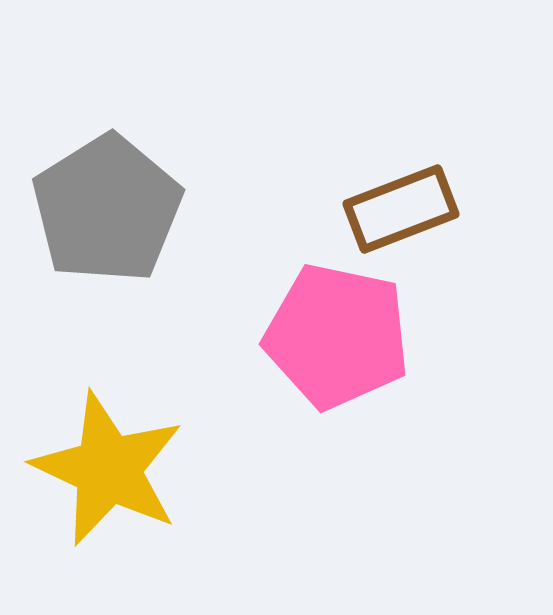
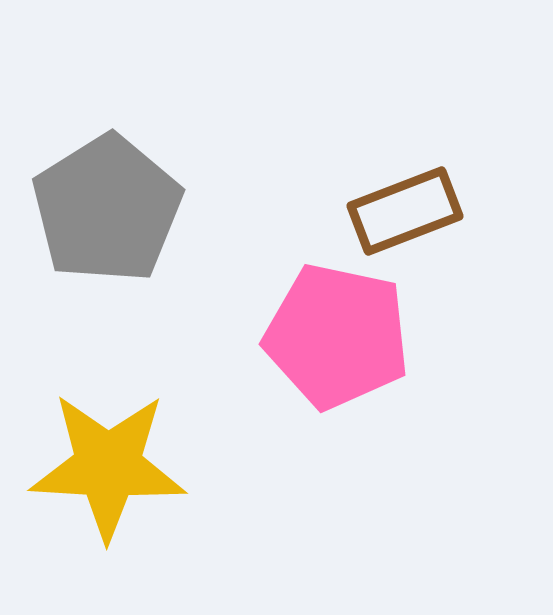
brown rectangle: moved 4 px right, 2 px down
yellow star: moved 3 px up; rotated 22 degrees counterclockwise
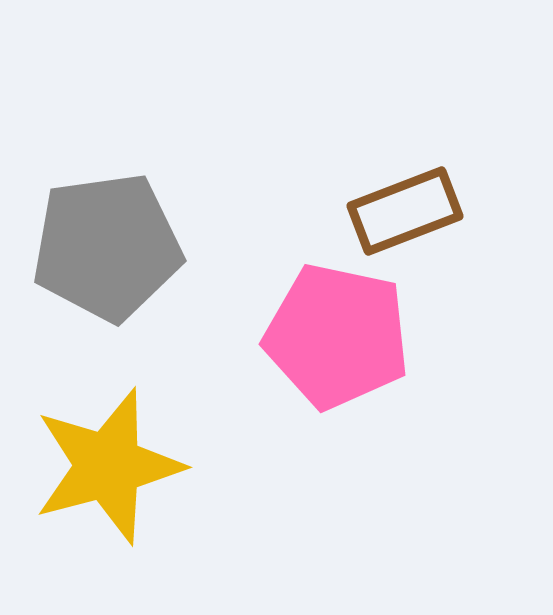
gray pentagon: moved 38 px down; rotated 24 degrees clockwise
yellow star: rotated 18 degrees counterclockwise
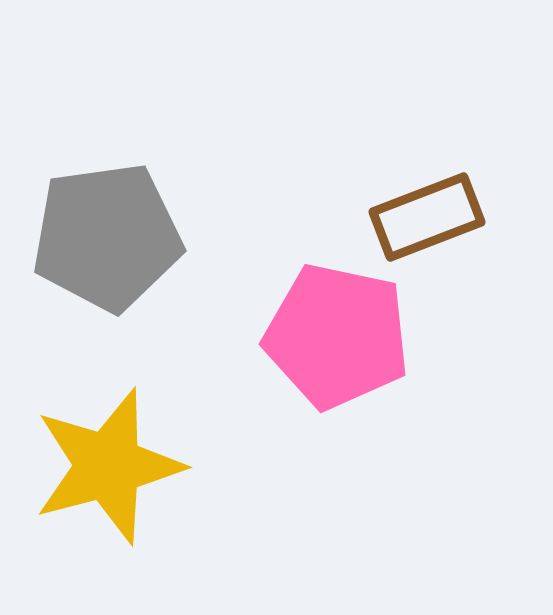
brown rectangle: moved 22 px right, 6 px down
gray pentagon: moved 10 px up
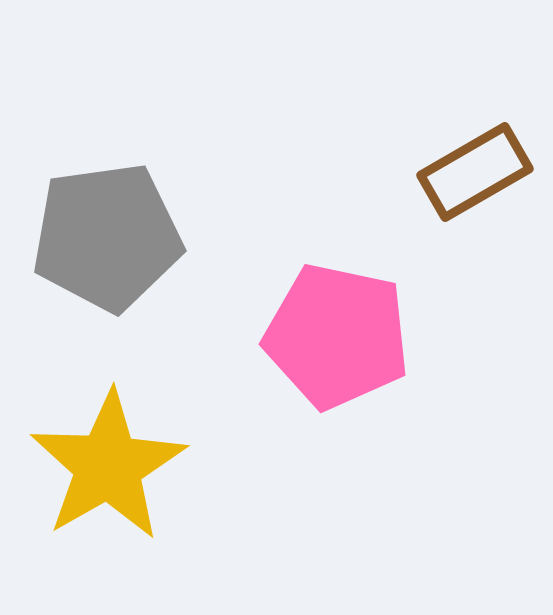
brown rectangle: moved 48 px right, 45 px up; rotated 9 degrees counterclockwise
yellow star: rotated 15 degrees counterclockwise
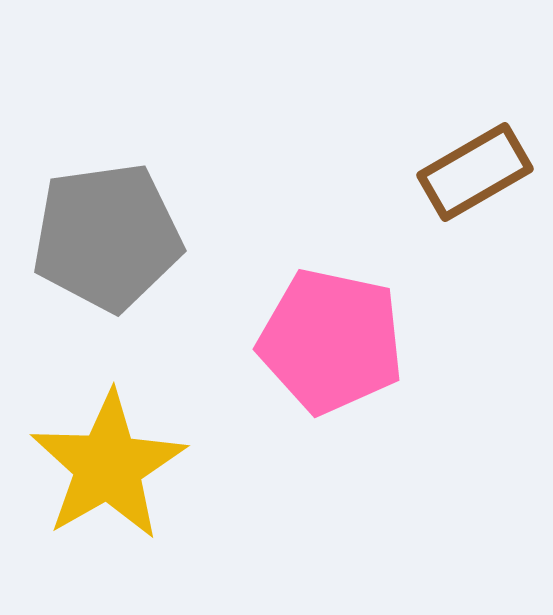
pink pentagon: moved 6 px left, 5 px down
